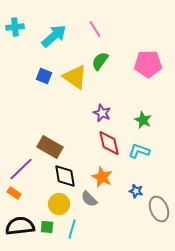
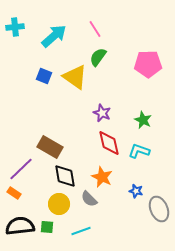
green semicircle: moved 2 px left, 4 px up
cyan line: moved 9 px right, 2 px down; rotated 54 degrees clockwise
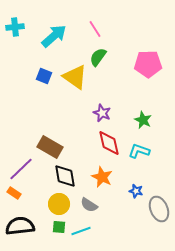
gray semicircle: moved 6 px down; rotated 12 degrees counterclockwise
green square: moved 12 px right
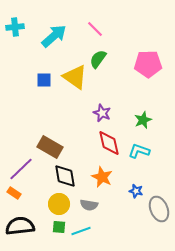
pink line: rotated 12 degrees counterclockwise
green semicircle: moved 2 px down
blue square: moved 4 px down; rotated 21 degrees counterclockwise
green star: rotated 24 degrees clockwise
gray semicircle: rotated 24 degrees counterclockwise
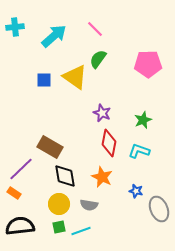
red diamond: rotated 24 degrees clockwise
green square: rotated 16 degrees counterclockwise
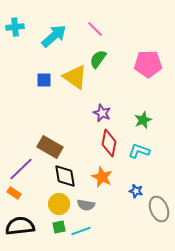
gray semicircle: moved 3 px left
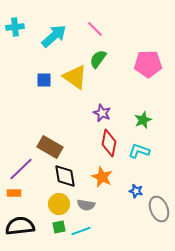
orange rectangle: rotated 32 degrees counterclockwise
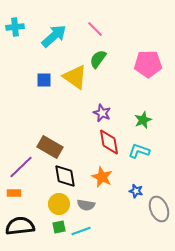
red diamond: moved 1 px up; rotated 20 degrees counterclockwise
purple line: moved 2 px up
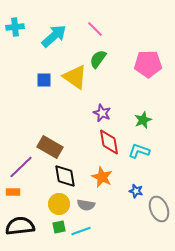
orange rectangle: moved 1 px left, 1 px up
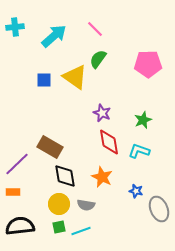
purple line: moved 4 px left, 3 px up
